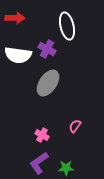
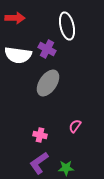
pink cross: moved 2 px left; rotated 16 degrees counterclockwise
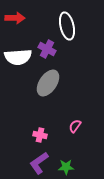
white semicircle: moved 2 px down; rotated 12 degrees counterclockwise
green star: moved 1 px up
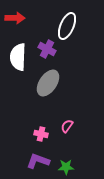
white ellipse: rotated 36 degrees clockwise
white semicircle: rotated 96 degrees clockwise
pink semicircle: moved 8 px left
pink cross: moved 1 px right, 1 px up
purple L-shape: moved 1 px left, 2 px up; rotated 55 degrees clockwise
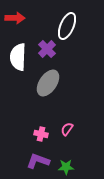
purple cross: rotated 18 degrees clockwise
pink semicircle: moved 3 px down
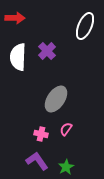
white ellipse: moved 18 px right
purple cross: moved 2 px down
gray ellipse: moved 8 px right, 16 px down
pink semicircle: moved 1 px left
purple L-shape: moved 1 px left; rotated 35 degrees clockwise
green star: rotated 28 degrees counterclockwise
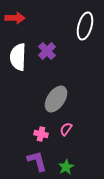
white ellipse: rotated 8 degrees counterclockwise
purple L-shape: rotated 20 degrees clockwise
